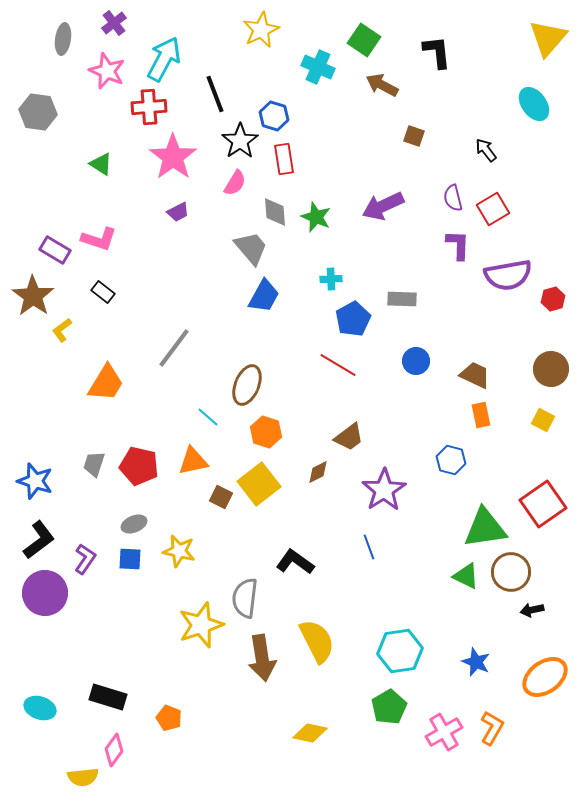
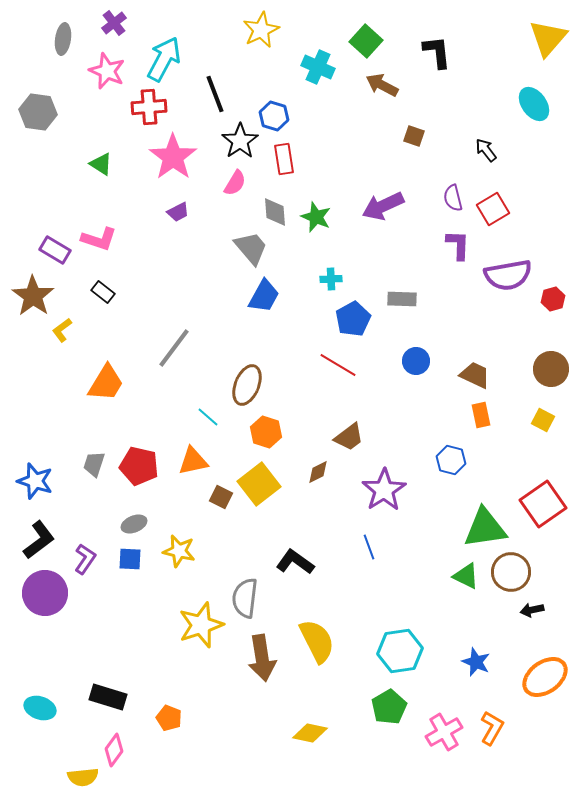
green square at (364, 40): moved 2 px right, 1 px down; rotated 8 degrees clockwise
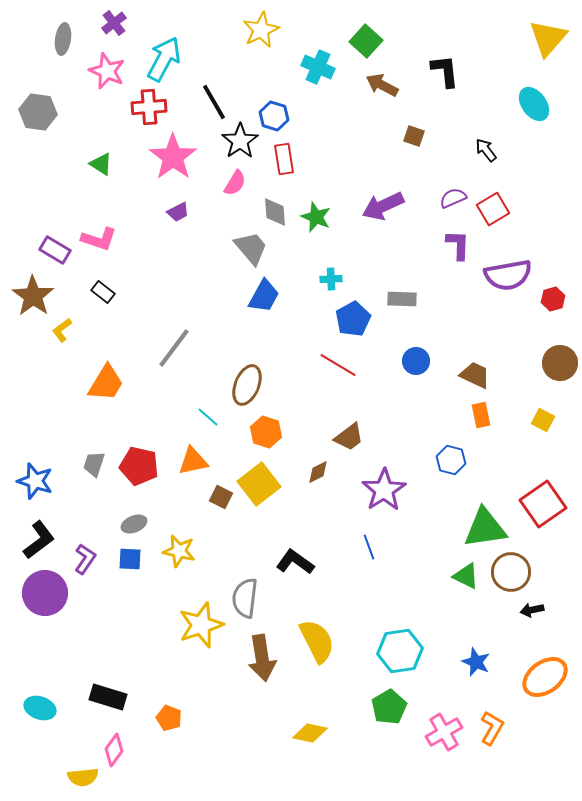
black L-shape at (437, 52): moved 8 px right, 19 px down
black line at (215, 94): moved 1 px left, 8 px down; rotated 9 degrees counterclockwise
purple semicircle at (453, 198): rotated 80 degrees clockwise
brown circle at (551, 369): moved 9 px right, 6 px up
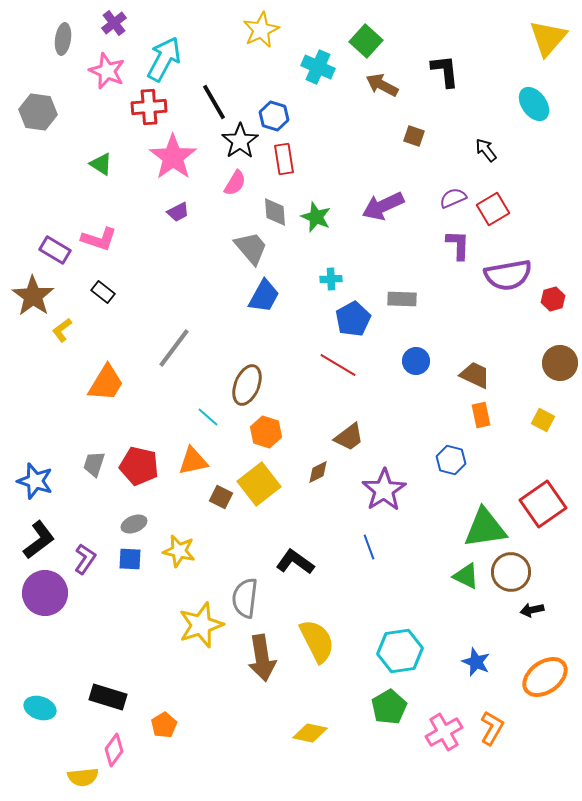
orange pentagon at (169, 718): moved 5 px left, 7 px down; rotated 20 degrees clockwise
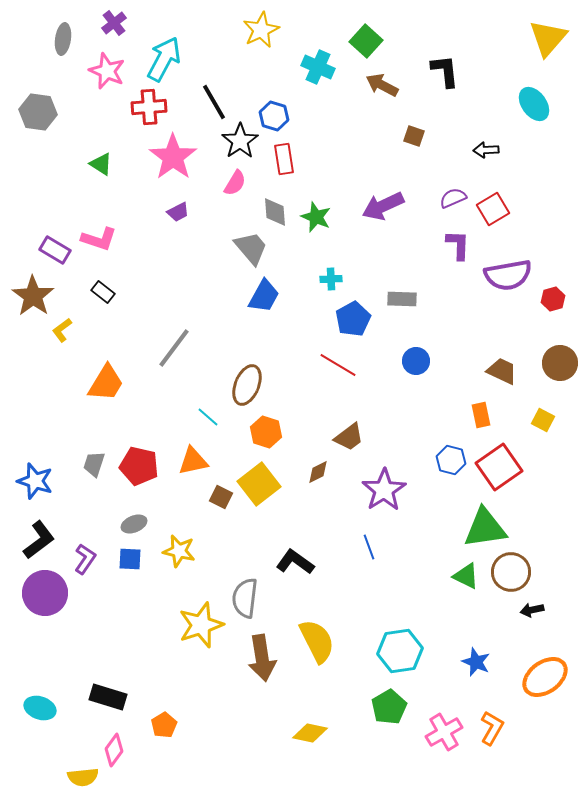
black arrow at (486, 150): rotated 55 degrees counterclockwise
brown trapezoid at (475, 375): moved 27 px right, 4 px up
red square at (543, 504): moved 44 px left, 37 px up
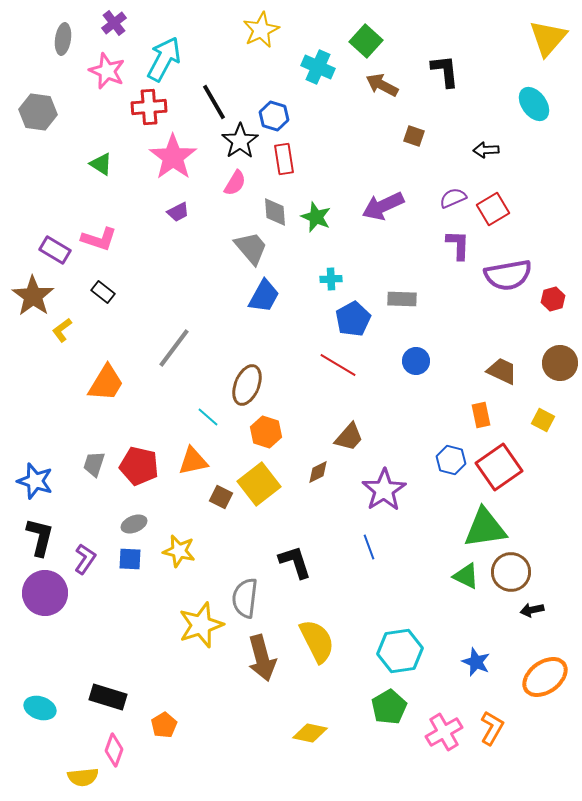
brown trapezoid at (349, 437): rotated 12 degrees counterclockwise
black L-shape at (39, 540): moved 1 px right, 3 px up; rotated 39 degrees counterclockwise
black L-shape at (295, 562): rotated 36 degrees clockwise
brown arrow at (262, 658): rotated 6 degrees counterclockwise
pink diamond at (114, 750): rotated 16 degrees counterclockwise
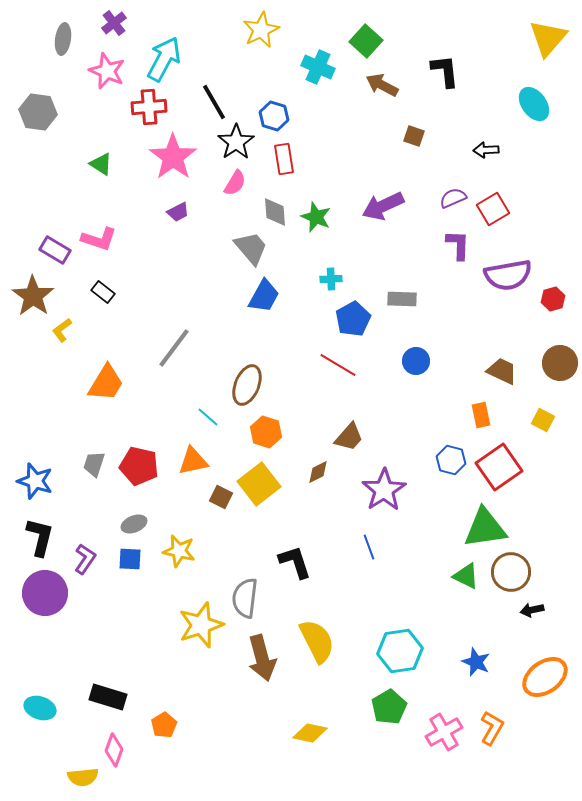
black star at (240, 141): moved 4 px left, 1 px down
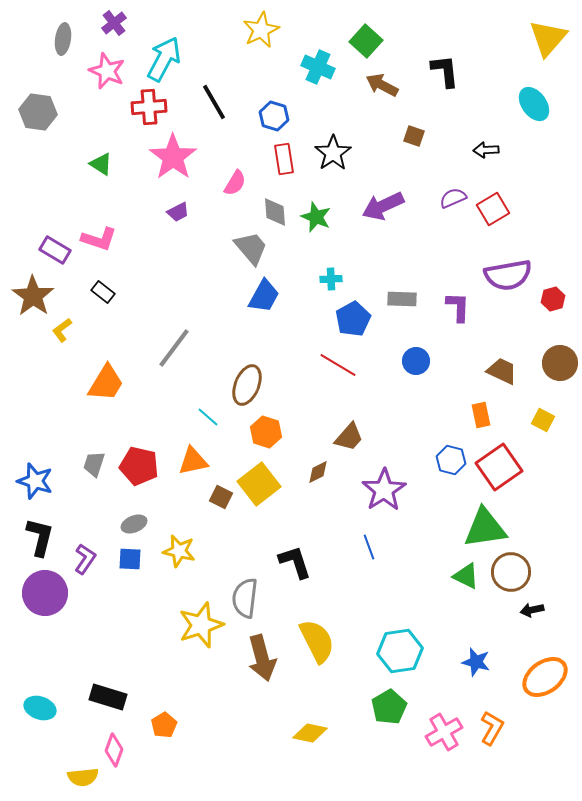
black star at (236, 142): moved 97 px right, 11 px down
purple L-shape at (458, 245): moved 62 px down
blue star at (476, 662): rotated 8 degrees counterclockwise
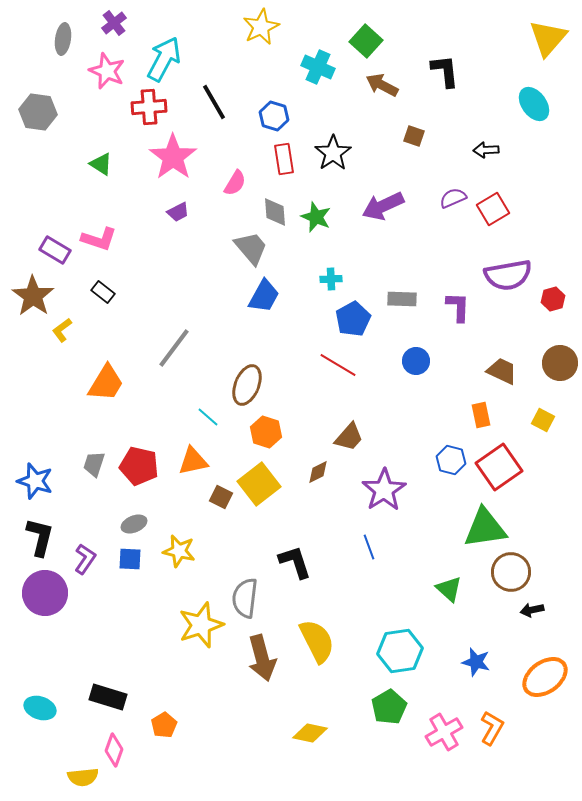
yellow star at (261, 30): moved 3 px up
green triangle at (466, 576): moved 17 px left, 13 px down; rotated 16 degrees clockwise
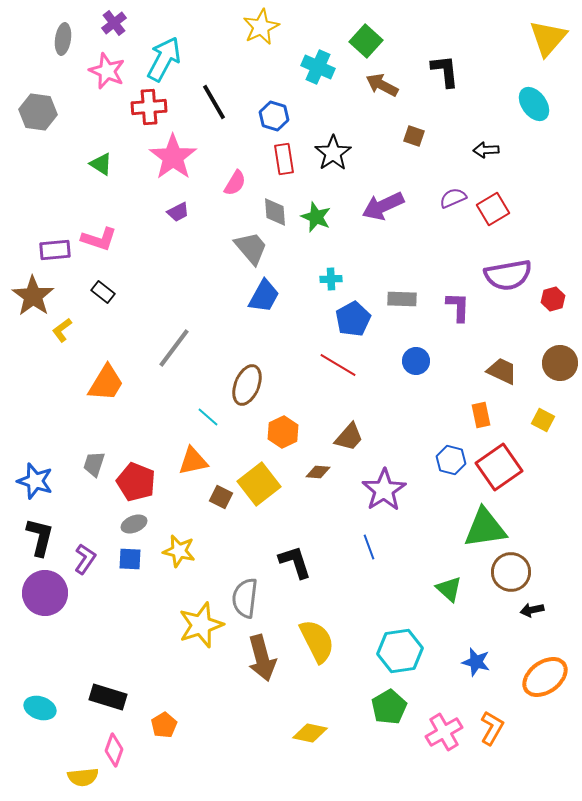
purple rectangle at (55, 250): rotated 36 degrees counterclockwise
orange hexagon at (266, 432): moved 17 px right; rotated 16 degrees clockwise
red pentagon at (139, 466): moved 3 px left, 16 px down; rotated 9 degrees clockwise
brown diamond at (318, 472): rotated 30 degrees clockwise
